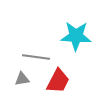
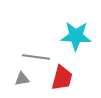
red trapezoid: moved 4 px right, 3 px up; rotated 12 degrees counterclockwise
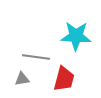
red trapezoid: moved 2 px right, 1 px down
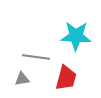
red trapezoid: moved 2 px right, 1 px up
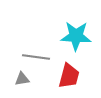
red trapezoid: moved 3 px right, 2 px up
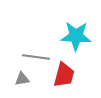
red trapezoid: moved 5 px left, 1 px up
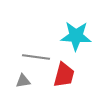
gray triangle: moved 1 px right, 2 px down
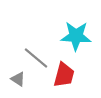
gray line: moved 1 px down; rotated 32 degrees clockwise
gray triangle: moved 5 px left, 2 px up; rotated 42 degrees clockwise
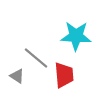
red trapezoid: rotated 20 degrees counterclockwise
gray triangle: moved 1 px left, 3 px up
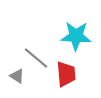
red trapezoid: moved 2 px right, 1 px up
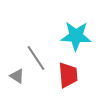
gray line: rotated 16 degrees clockwise
red trapezoid: moved 2 px right, 1 px down
